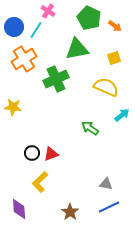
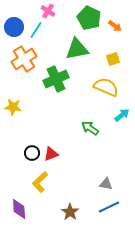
yellow square: moved 1 px left, 1 px down
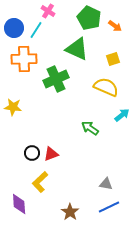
blue circle: moved 1 px down
green triangle: rotated 35 degrees clockwise
orange cross: rotated 30 degrees clockwise
purple diamond: moved 5 px up
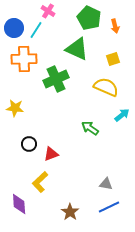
orange arrow: rotated 40 degrees clockwise
yellow star: moved 2 px right, 1 px down
black circle: moved 3 px left, 9 px up
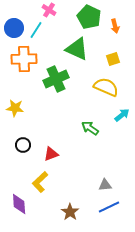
pink cross: moved 1 px right, 1 px up
green pentagon: moved 1 px up
black circle: moved 6 px left, 1 px down
gray triangle: moved 1 px left, 1 px down; rotated 16 degrees counterclockwise
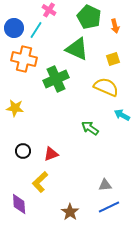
orange cross: rotated 15 degrees clockwise
cyan arrow: rotated 112 degrees counterclockwise
black circle: moved 6 px down
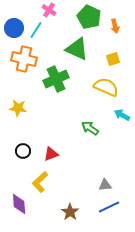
yellow star: moved 3 px right
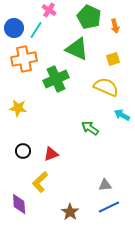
orange cross: rotated 25 degrees counterclockwise
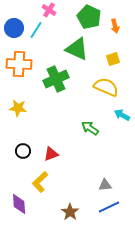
orange cross: moved 5 px left, 5 px down; rotated 15 degrees clockwise
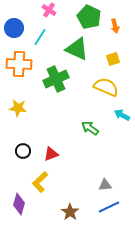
cyan line: moved 4 px right, 7 px down
purple diamond: rotated 20 degrees clockwise
